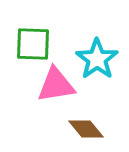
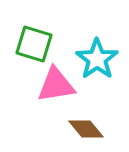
green square: moved 1 px right; rotated 15 degrees clockwise
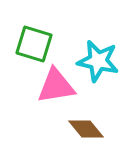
cyan star: moved 1 px right, 2 px down; rotated 24 degrees counterclockwise
pink triangle: moved 1 px down
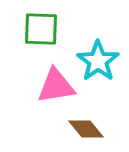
green square: moved 7 px right, 15 px up; rotated 15 degrees counterclockwise
cyan star: rotated 24 degrees clockwise
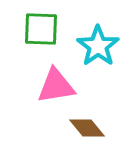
cyan star: moved 15 px up
brown diamond: moved 1 px right, 1 px up
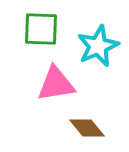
cyan star: rotated 12 degrees clockwise
pink triangle: moved 2 px up
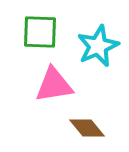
green square: moved 1 px left, 3 px down
pink triangle: moved 2 px left, 1 px down
